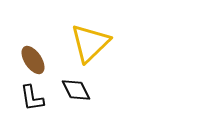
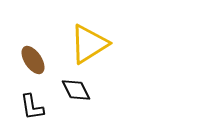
yellow triangle: moved 1 px left, 1 px down; rotated 12 degrees clockwise
black L-shape: moved 9 px down
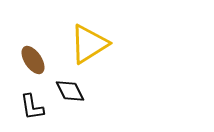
black diamond: moved 6 px left, 1 px down
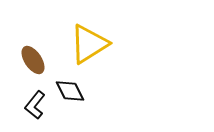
black L-shape: moved 3 px right, 2 px up; rotated 48 degrees clockwise
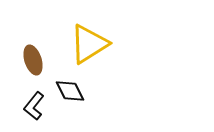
brown ellipse: rotated 16 degrees clockwise
black L-shape: moved 1 px left, 1 px down
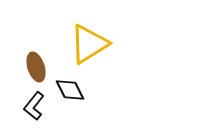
brown ellipse: moved 3 px right, 7 px down
black diamond: moved 1 px up
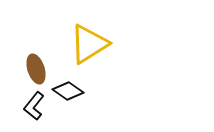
brown ellipse: moved 2 px down
black diamond: moved 2 px left, 1 px down; rotated 28 degrees counterclockwise
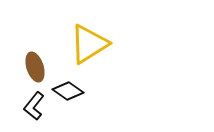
brown ellipse: moved 1 px left, 2 px up
